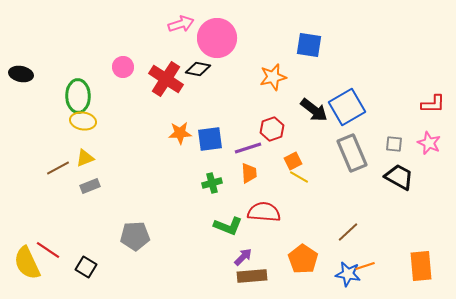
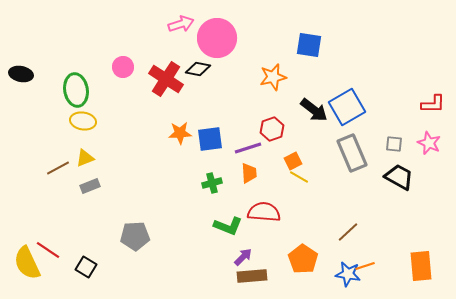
green ellipse at (78, 96): moved 2 px left, 6 px up; rotated 8 degrees counterclockwise
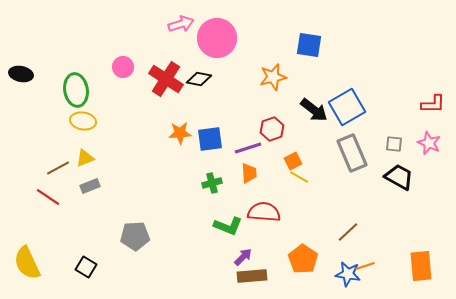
black diamond at (198, 69): moved 1 px right, 10 px down
red line at (48, 250): moved 53 px up
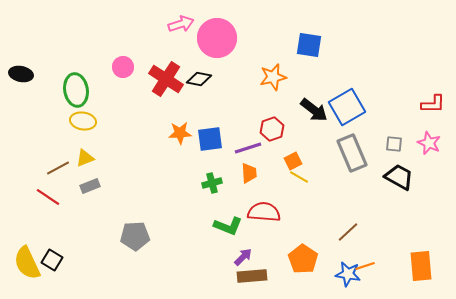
black square at (86, 267): moved 34 px left, 7 px up
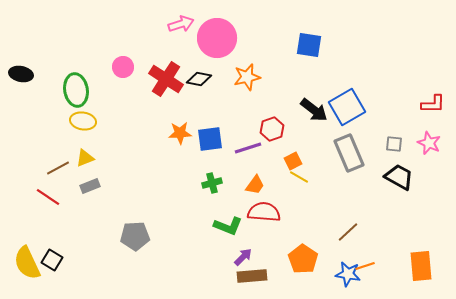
orange star at (273, 77): moved 26 px left
gray rectangle at (352, 153): moved 3 px left
orange trapezoid at (249, 173): moved 6 px right, 12 px down; rotated 40 degrees clockwise
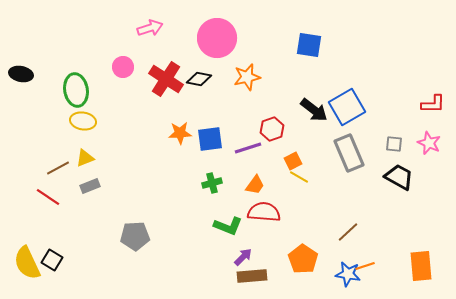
pink arrow at (181, 24): moved 31 px left, 4 px down
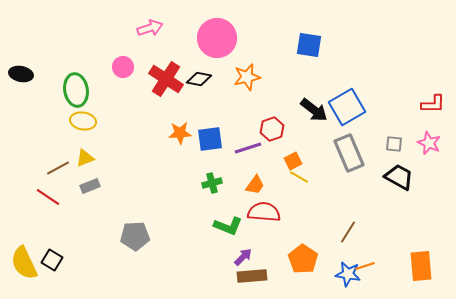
brown line at (348, 232): rotated 15 degrees counterclockwise
yellow semicircle at (27, 263): moved 3 px left
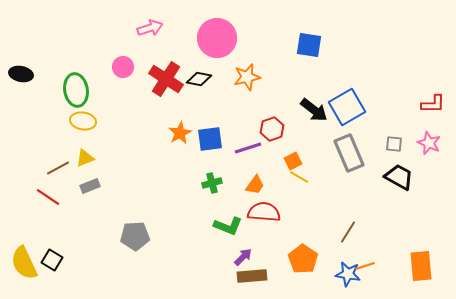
orange star at (180, 133): rotated 25 degrees counterclockwise
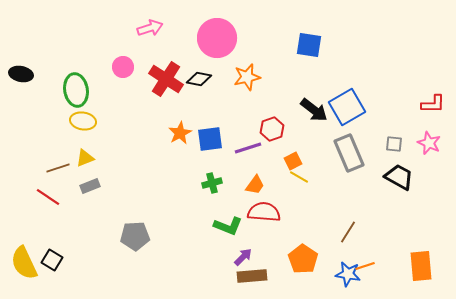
brown line at (58, 168): rotated 10 degrees clockwise
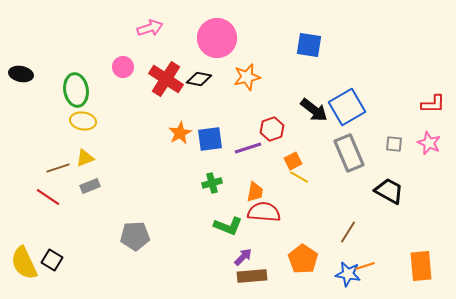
black trapezoid at (399, 177): moved 10 px left, 14 px down
orange trapezoid at (255, 185): moved 7 px down; rotated 25 degrees counterclockwise
